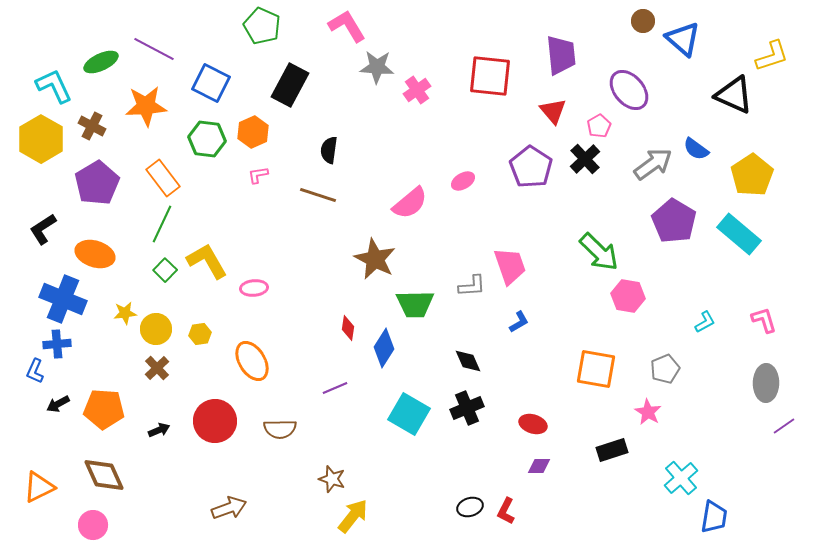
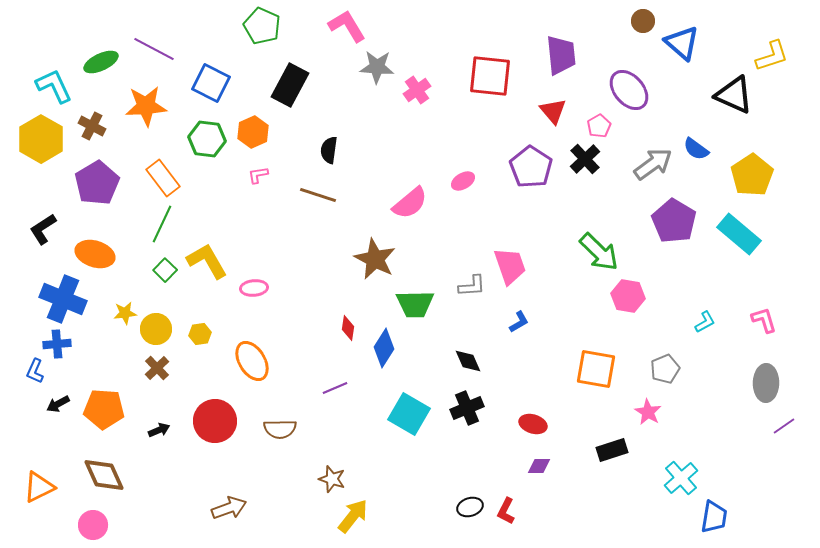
blue triangle at (683, 39): moved 1 px left, 4 px down
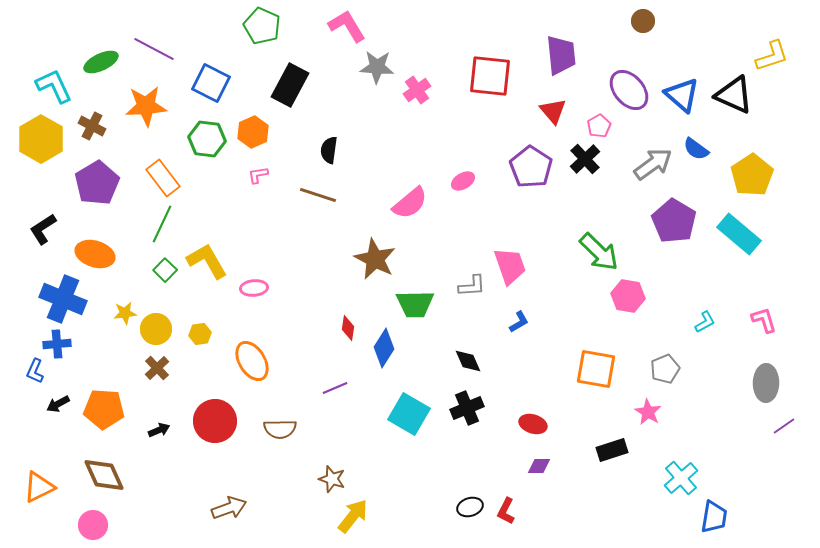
blue triangle at (682, 43): moved 52 px down
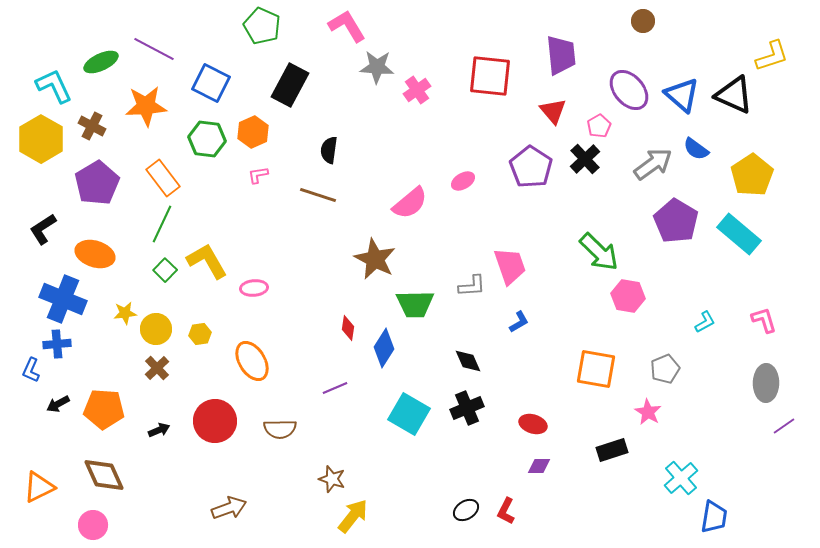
purple pentagon at (674, 221): moved 2 px right
blue L-shape at (35, 371): moved 4 px left, 1 px up
black ellipse at (470, 507): moved 4 px left, 3 px down; rotated 15 degrees counterclockwise
